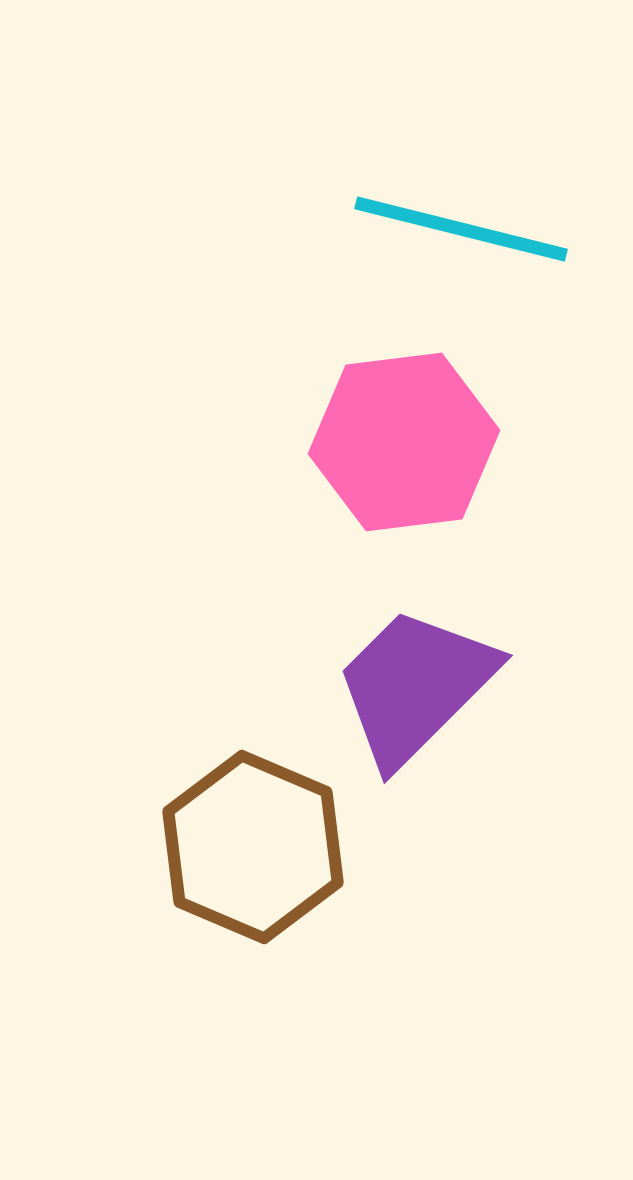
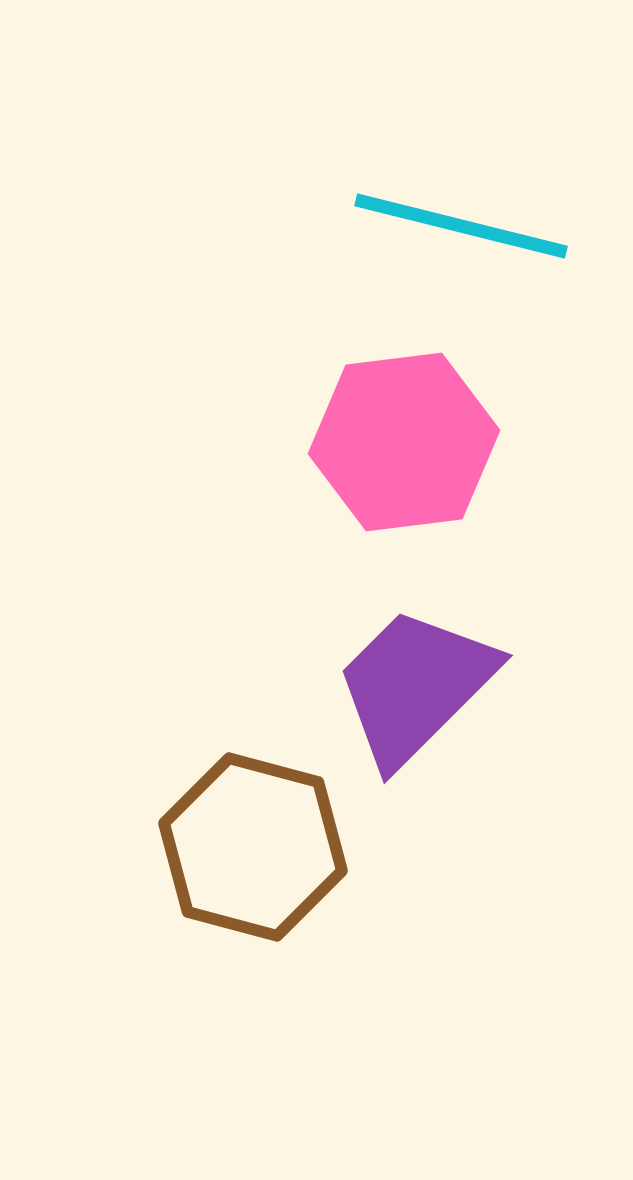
cyan line: moved 3 px up
brown hexagon: rotated 8 degrees counterclockwise
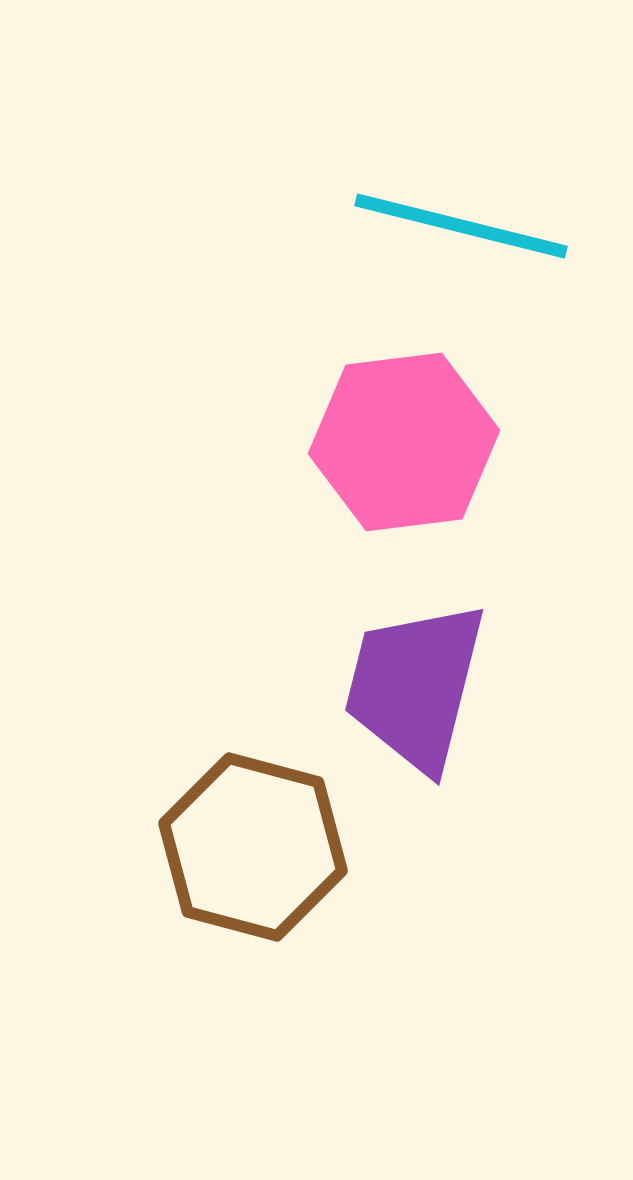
purple trapezoid: rotated 31 degrees counterclockwise
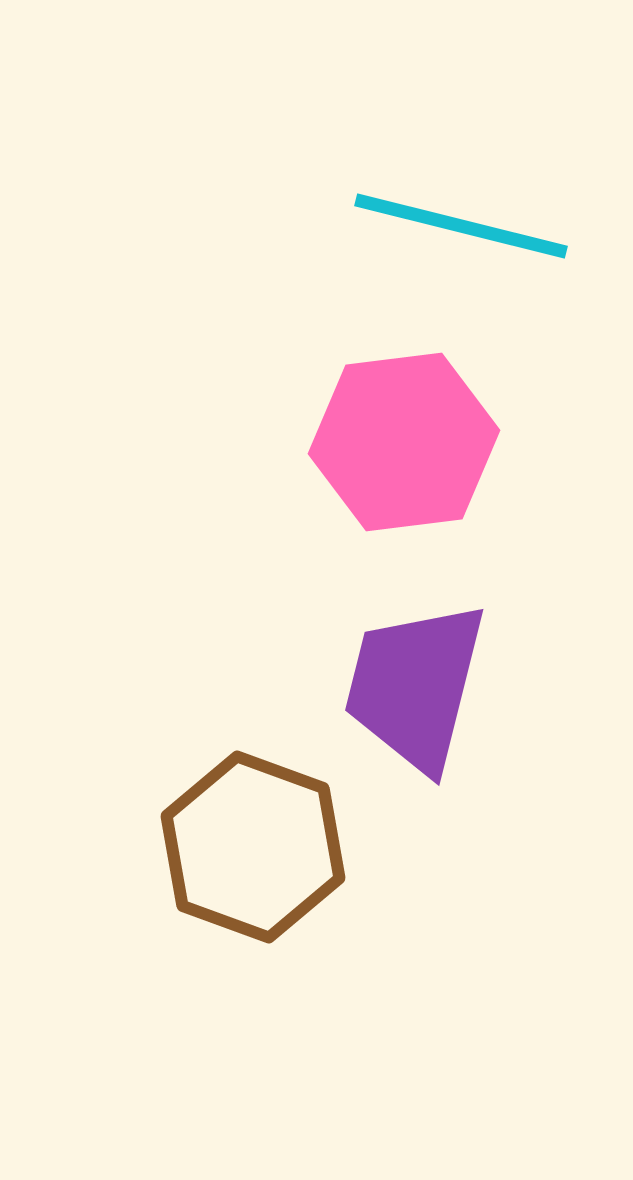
brown hexagon: rotated 5 degrees clockwise
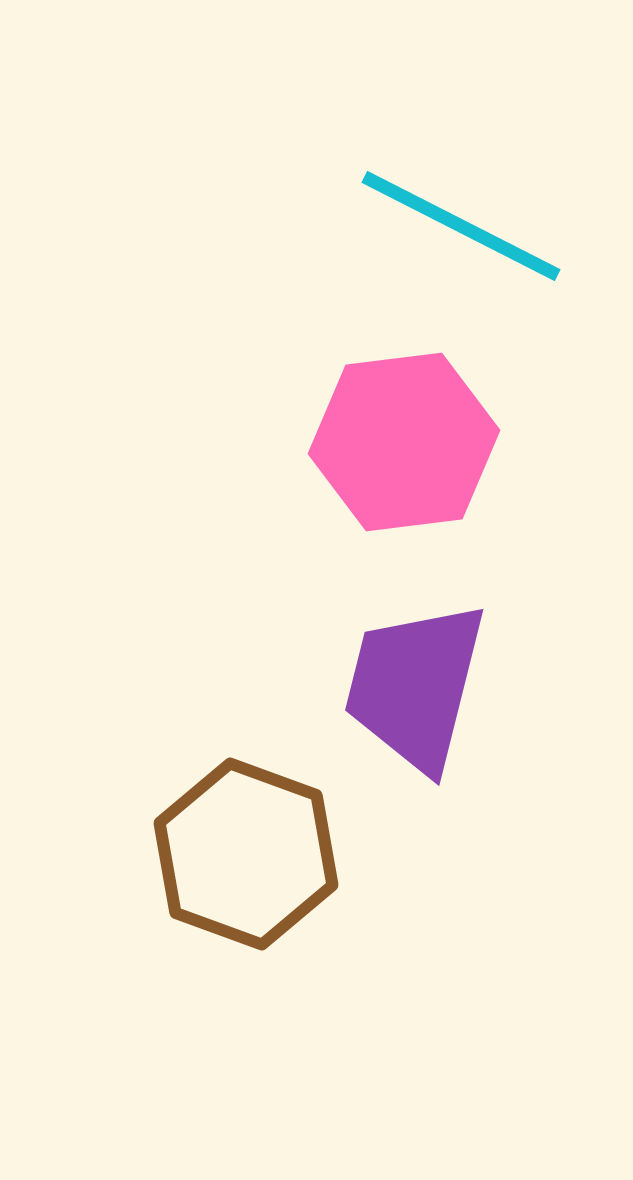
cyan line: rotated 13 degrees clockwise
brown hexagon: moved 7 px left, 7 px down
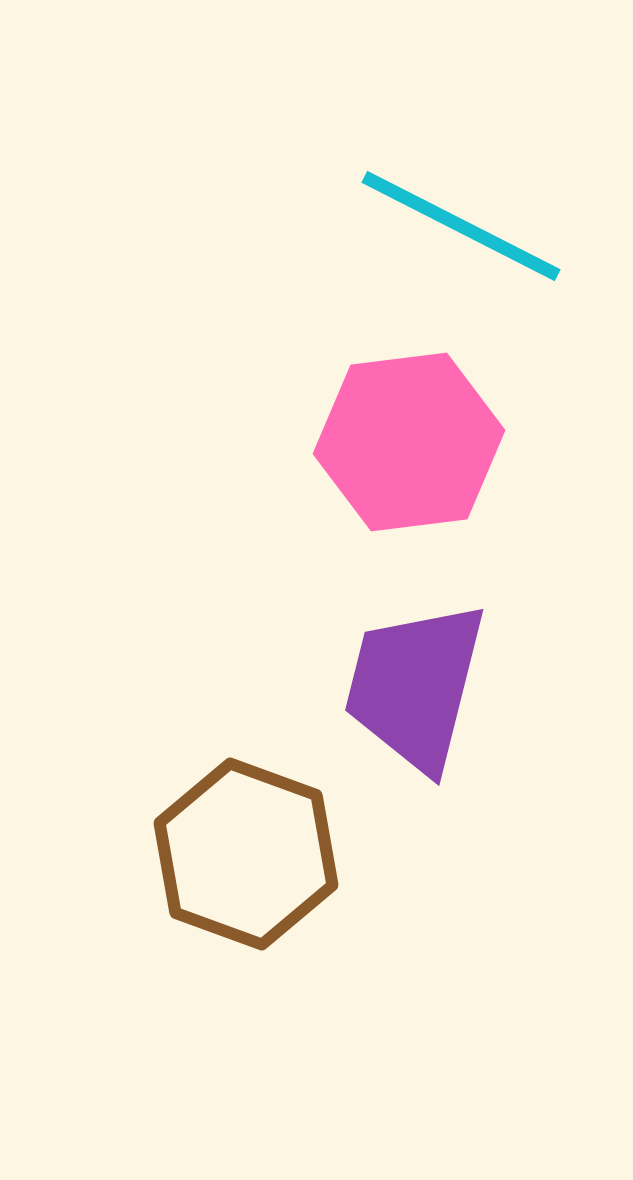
pink hexagon: moved 5 px right
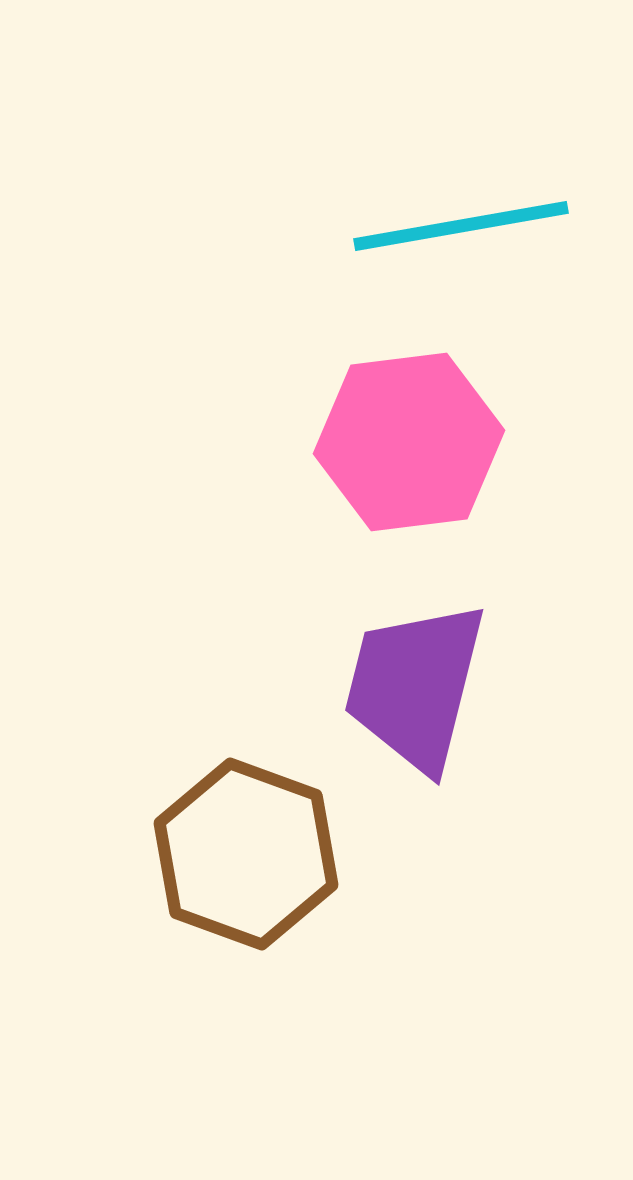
cyan line: rotated 37 degrees counterclockwise
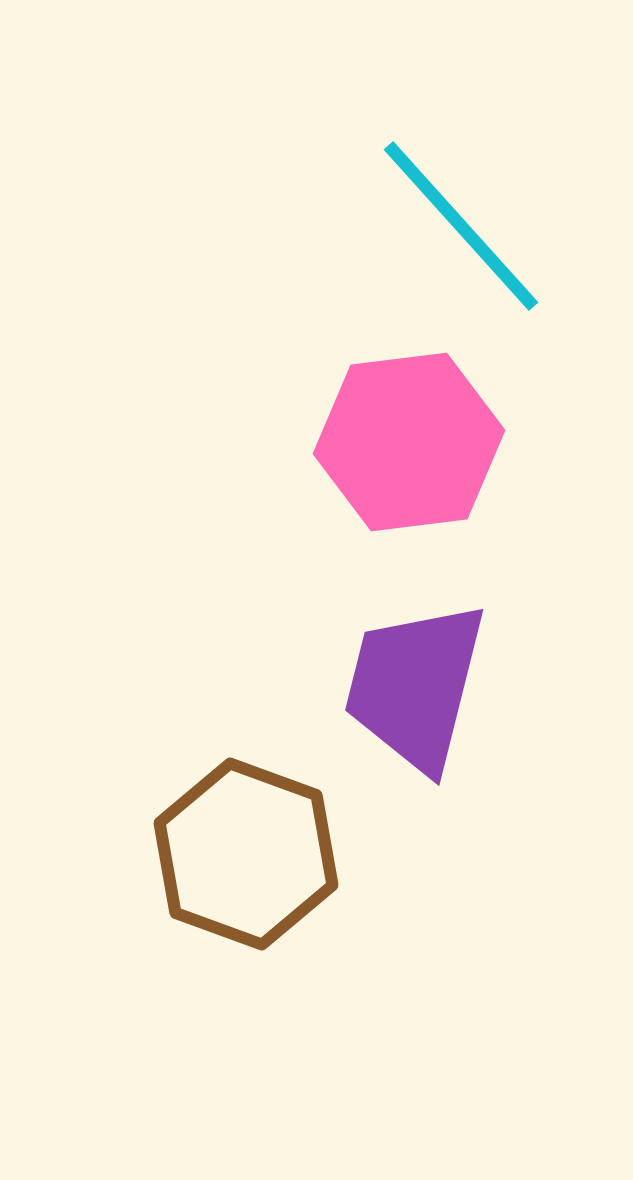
cyan line: rotated 58 degrees clockwise
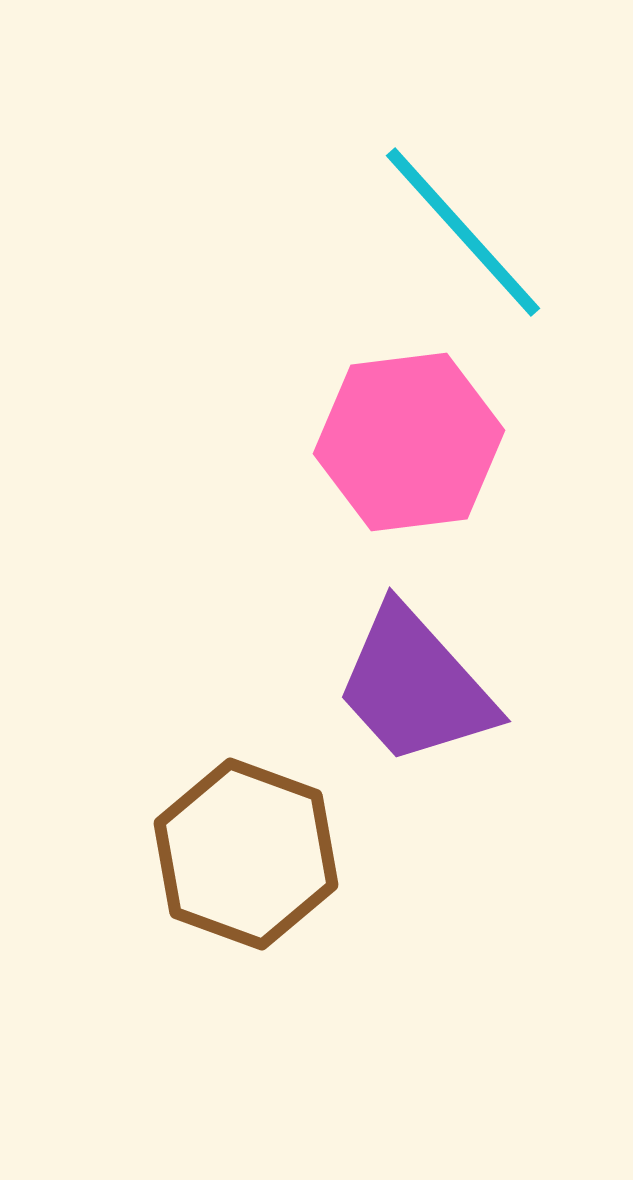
cyan line: moved 2 px right, 6 px down
purple trapezoid: rotated 56 degrees counterclockwise
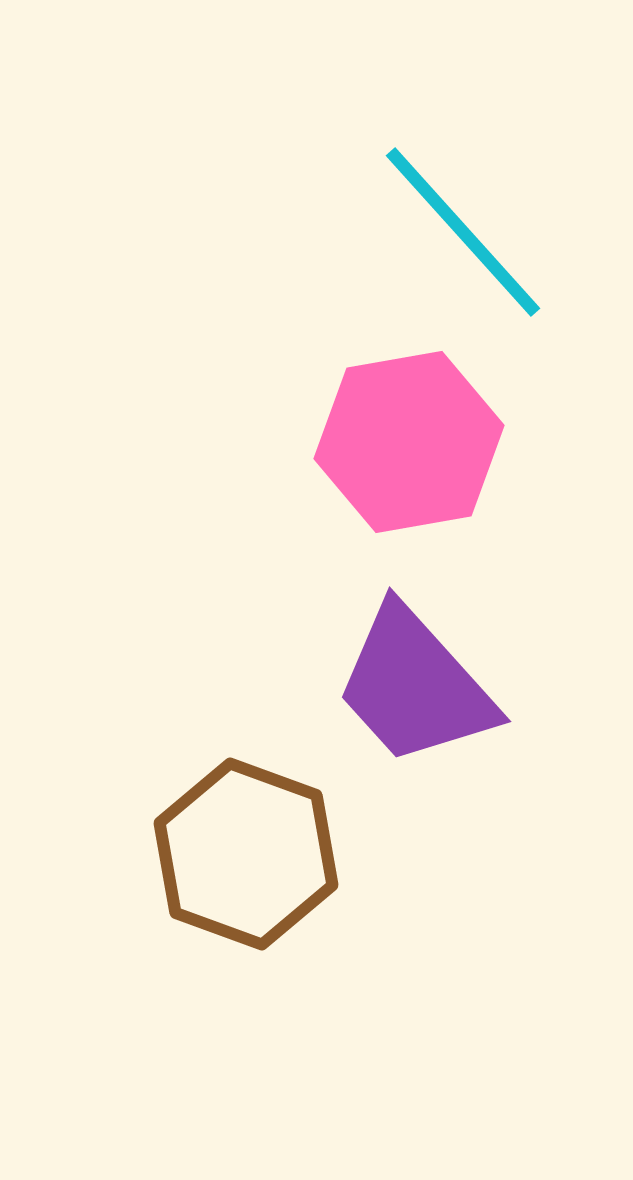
pink hexagon: rotated 3 degrees counterclockwise
